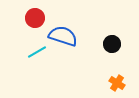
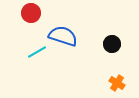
red circle: moved 4 px left, 5 px up
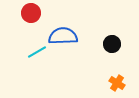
blue semicircle: rotated 20 degrees counterclockwise
